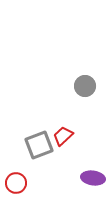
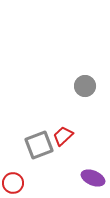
purple ellipse: rotated 15 degrees clockwise
red circle: moved 3 px left
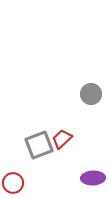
gray circle: moved 6 px right, 8 px down
red trapezoid: moved 1 px left, 3 px down
purple ellipse: rotated 25 degrees counterclockwise
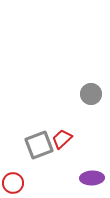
purple ellipse: moved 1 px left
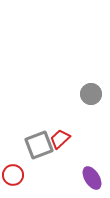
red trapezoid: moved 2 px left
purple ellipse: rotated 60 degrees clockwise
red circle: moved 8 px up
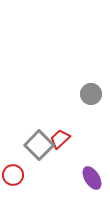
gray square: rotated 24 degrees counterclockwise
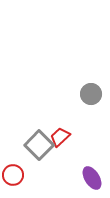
red trapezoid: moved 2 px up
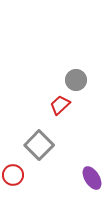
gray circle: moved 15 px left, 14 px up
red trapezoid: moved 32 px up
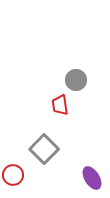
red trapezoid: rotated 55 degrees counterclockwise
gray square: moved 5 px right, 4 px down
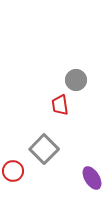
red circle: moved 4 px up
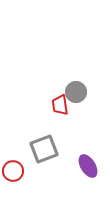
gray circle: moved 12 px down
gray square: rotated 24 degrees clockwise
purple ellipse: moved 4 px left, 12 px up
